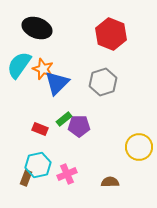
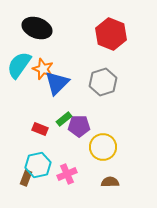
yellow circle: moved 36 px left
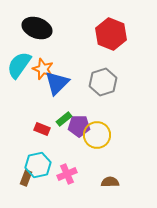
red rectangle: moved 2 px right
yellow circle: moved 6 px left, 12 px up
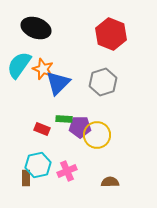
black ellipse: moved 1 px left
blue triangle: moved 1 px right
green rectangle: rotated 42 degrees clockwise
purple pentagon: moved 1 px right, 1 px down
pink cross: moved 3 px up
brown rectangle: rotated 21 degrees counterclockwise
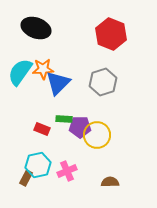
cyan semicircle: moved 1 px right, 7 px down
orange star: rotated 25 degrees counterclockwise
brown rectangle: rotated 28 degrees clockwise
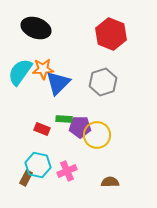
cyan hexagon: rotated 25 degrees clockwise
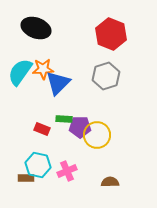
gray hexagon: moved 3 px right, 6 px up
brown rectangle: rotated 63 degrees clockwise
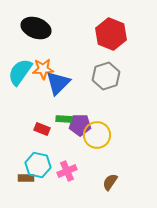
purple pentagon: moved 2 px up
brown semicircle: rotated 54 degrees counterclockwise
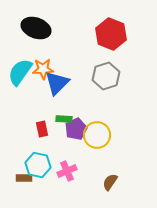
blue triangle: moved 1 px left
purple pentagon: moved 4 px left, 4 px down; rotated 25 degrees counterclockwise
red rectangle: rotated 56 degrees clockwise
brown rectangle: moved 2 px left
